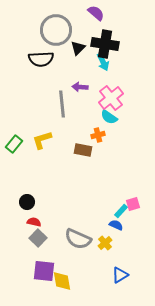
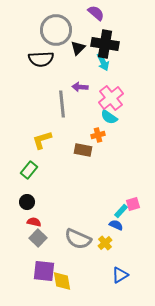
green rectangle: moved 15 px right, 26 px down
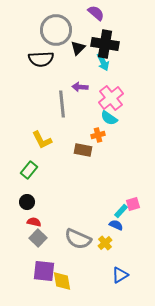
cyan semicircle: moved 1 px down
yellow L-shape: rotated 100 degrees counterclockwise
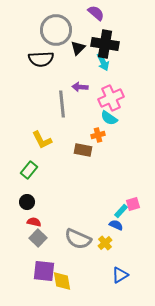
pink cross: rotated 15 degrees clockwise
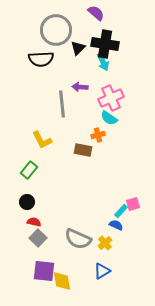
blue triangle: moved 18 px left, 4 px up
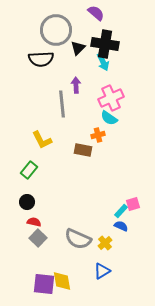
purple arrow: moved 4 px left, 2 px up; rotated 84 degrees clockwise
blue semicircle: moved 5 px right, 1 px down
purple square: moved 13 px down
